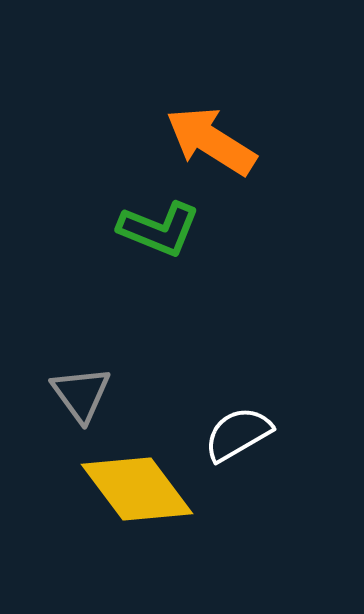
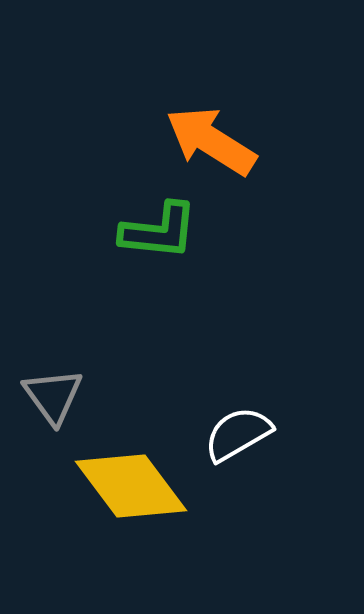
green L-shape: moved 2 px down; rotated 16 degrees counterclockwise
gray triangle: moved 28 px left, 2 px down
yellow diamond: moved 6 px left, 3 px up
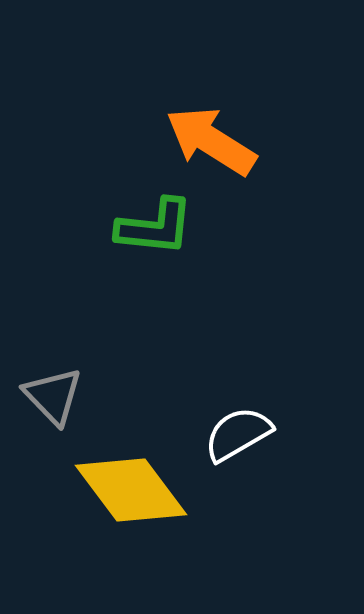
green L-shape: moved 4 px left, 4 px up
gray triangle: rotated 8 degrees counterclockwise
yellow diamond: moved 4 px down
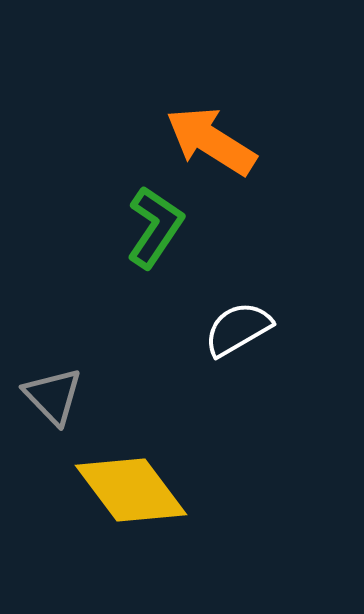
green L-shape: rotated 62 degrees counterclockwise
white semicircle: moved 105 px up
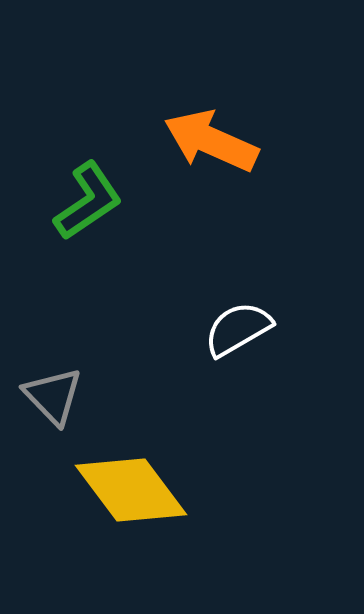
orange arrow: rotated 8 degrees counterclockwise
green L-shape: moved 67 px left, 26 px up; rotated 22 degrees clockwise
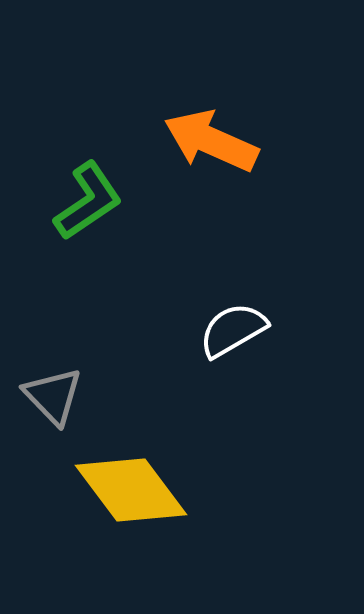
white semicircle: moved 5 px left, 1 px down
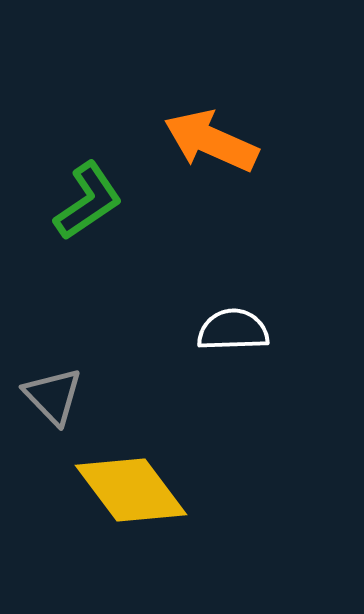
white semicircle: rotated 28 degrees clockwise
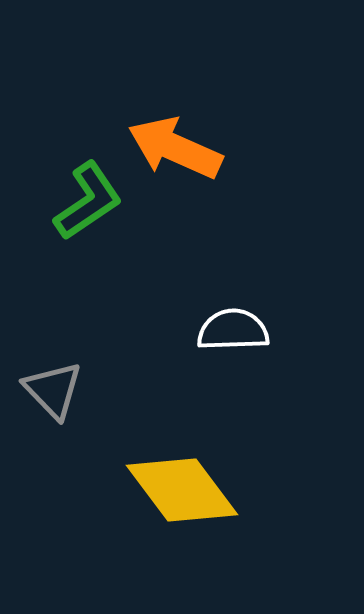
orange arrow: moved 36 px left, 7 px down
gray triangle: moved 6 px up
yellow diamond: moved 51 px right
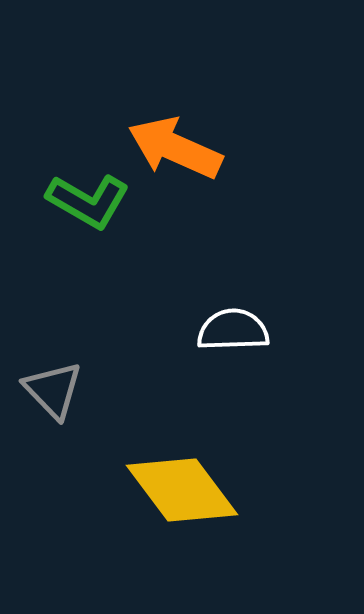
green L-shape: rotated 64 degrees clockwise
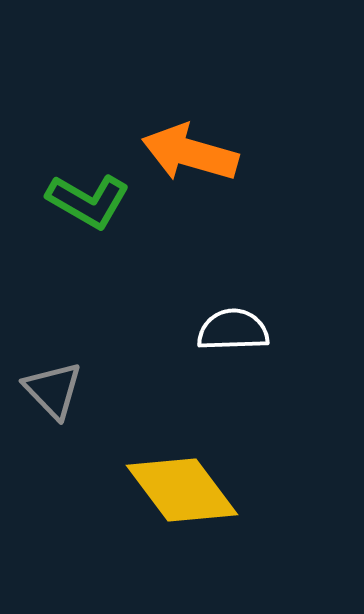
orange arrow: moved 15 px right, 5 px down; rotated 8 degrees counterclockwise
